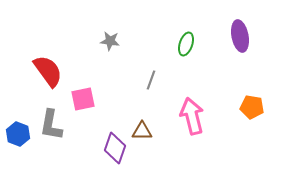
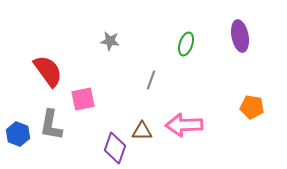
pink arrow: moved 8 px left, 9 px down; rotated 78 degrees counterclockwise
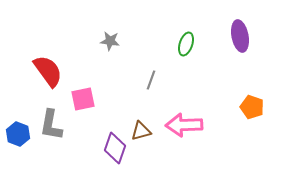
orange pentagon: rotated 10 degrees clockwise
brown triangle: moved 1 px left; rotated 15 degrees counterclockwise
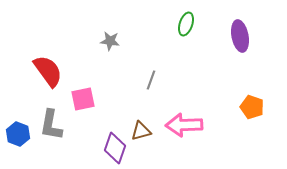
green ellipse: moved 20 px up
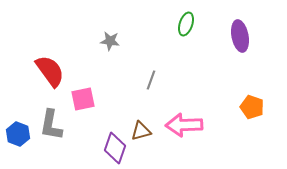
red semicircle: moved 2 px right
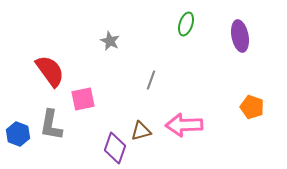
gray star: rotated 18 degrees clockwise
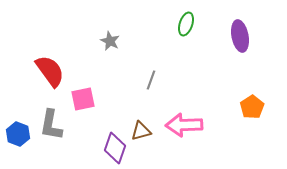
orange pentagon: rotated 20 degrees clockwise
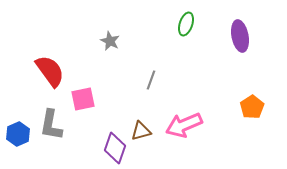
pink arrow: rotated 21 degrees counterclockwise
blue hexagon: rotated 15 degrees clockwise
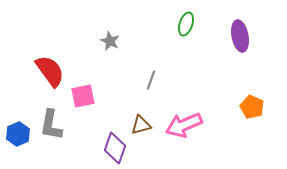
pink square: moved 3 px up
orange pentagon: rotated 15 degrees counterclockwise
brown triangle: moved 6 px up
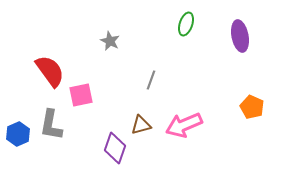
pink square: moved 2 px left, 1 px up
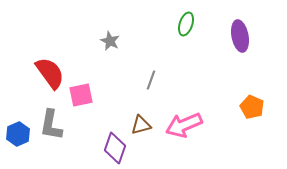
red semicircle: moved 2 px down
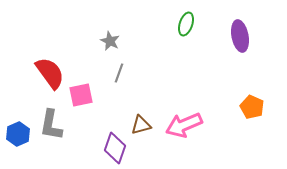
gray line: moved 32 px left, 7 px up
